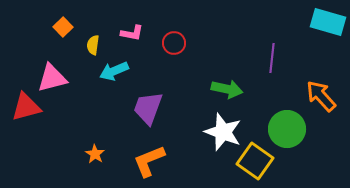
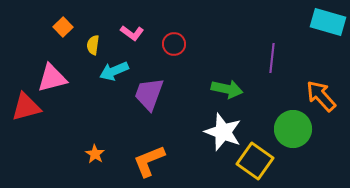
pink L-shape: rotated 25 degrees clockwise
red circle: moved 1 px down
purple trapezoid: moved 1 px right, 14 px up
green circle: moved 6 px right
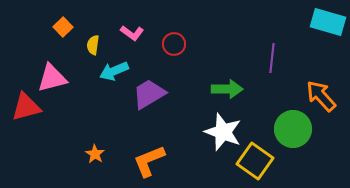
green arrow: rotated 12 degrees counterclockwise
purple trapezoid: rotated 39 degrees clockwise
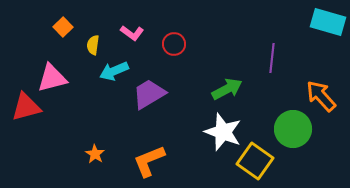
green arrow: rotated 28 degrees counterclockwise
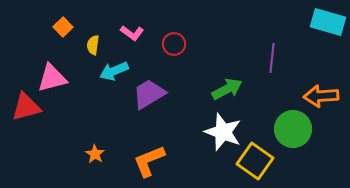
orange arrow: rotated 52 degrees counterclockwise
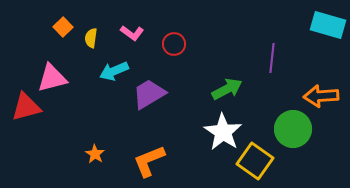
cyan rectangle: moved 3 px down
yellow semicircle: moved 2 px left, 7 px up
white star: rotated 12 degrees clockwise
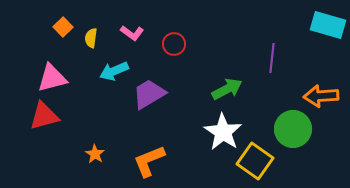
red triangle: moved 18 px right, 9 px down
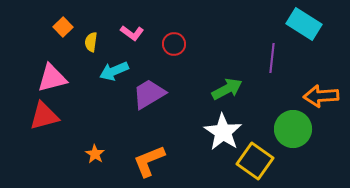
cyan rectangle: moved 24 px left, 1 px up; rotated 16 degrees clockwise
yellow semicircle: moved 4 px down
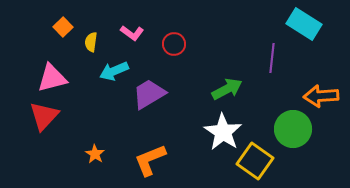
red triangle: rotated 32 degrees counterclockwise
orange L-shape: moved 1 px right, 1 px up
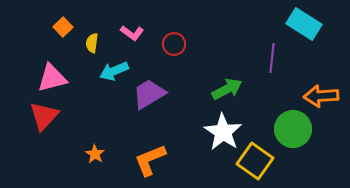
yellow semicircle: moved 1 px right, 1 px down
